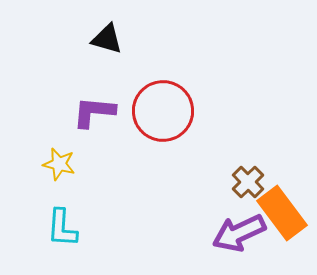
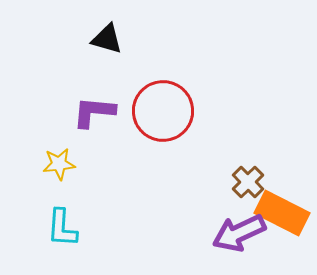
yellow star: rotated 20 degrees counterclockwise
orange rectangle: rotated 26 degrees counterclockwise
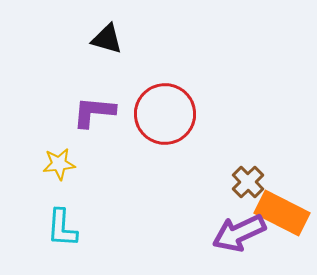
red circle: moved 2 px right, 3 px down
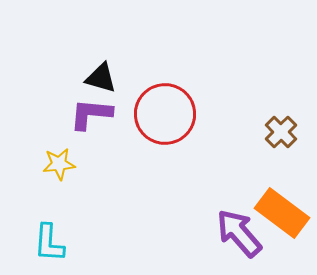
black triangle: moved 6 px left, 39 px down
purple L-shape: moved 3 px left, 2 px down
brown cross: moved 33 px right, 50 px up
orange rectangle: rotated 10 degrees clockwise
cyan L-shape: moved 13 px left, 15 px down
purple arrow: rotated 74 degrees clockwise
